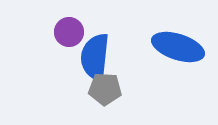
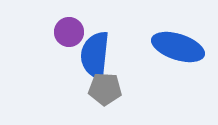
blue semicircle: moved 2 px up
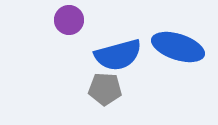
purple circle: moved 12 px up
blue semicircle: moved 23 px right; rotated 111 degrees counterclockwise
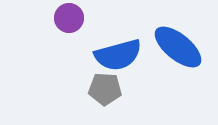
purple circle: moved 2 px up
blue ellipse: rotated 21 degrees clockwise
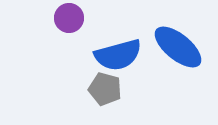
gray pentagon: rotated 12 degrees clockwise
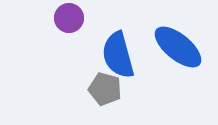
blue semicircle: rotated 90 degrees clockwise
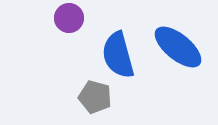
gray pentagon: moved 10 px left, 8 px down
